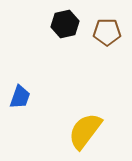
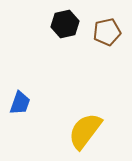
brown pentagon: rotated 12 degrees counterclockwise
blue trapezoid: moved 6 px down
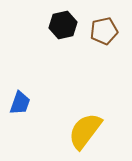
black hexagon: moved 2 px left, 1 px down
brown pentagon: moved 3 px left, 1 px up
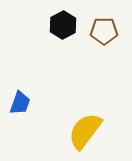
black hexagon: rotated 16 degrees counterclockwise
brown pentagon: rotated 12 degrees clockwise
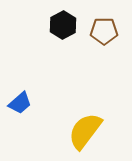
blue trapezoid: rotated 30 degrees clockwise
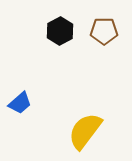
black hexagon: moved 3 px left, 6 px down
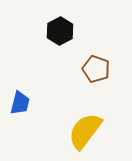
brown pentagon: moved 8 px left, 38 px down; rotated 20 degrees clockwise
blue trapezoid: rotated 35 degrees counterclockwise
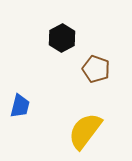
black hexagon: moved 2 px right, 7 px down
blue trapezoid: moved 3 px down
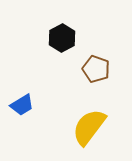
blue trapezoid: moved 2 px right, 1 px up; rotated 45 degrees clockwise
yellow semicircle: moved 4 px right, 4 px up
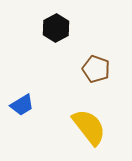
black hexagon: moved 6 px left, 10 px up
yellow semicircle: rotated 105 degrees clockwise
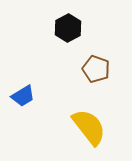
black hexagon: moved 12 px right
blue trapezoid: moved 1 px right, 9 px up
